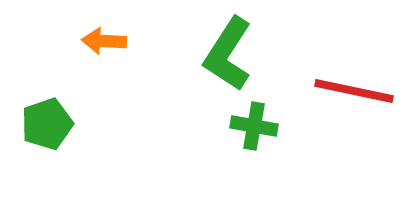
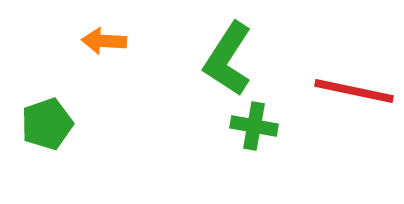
green L-shape: moved 5 px down
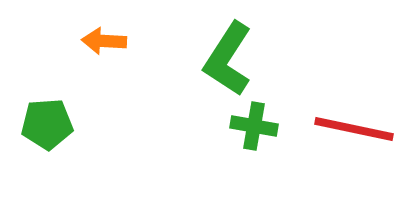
red line: moved 38 px down
green pentagon: rotated 15 degrees clockwise
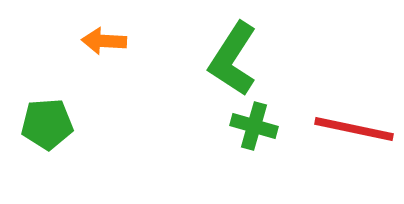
green L-shape: moved 5 px right
green cross: rotated 6 degrees clockwise
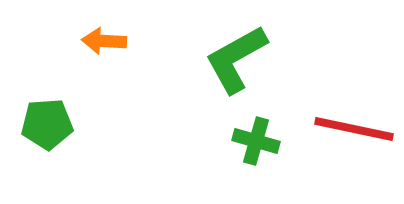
green L-shape: moved 3 px right; rotated 28 degrees clockwise
green cross: moved 2 px right, 15 px down
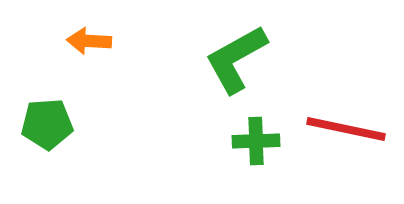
orange arrow: moved 15 px left
red line: moved 8 px left
green cross: rotated 18 degrees counterclockwise
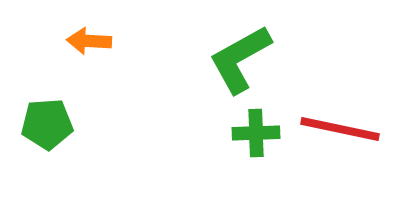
green L-shape: moved 4 px right
red line: moved 6 px left
green cross: moved 8 px up
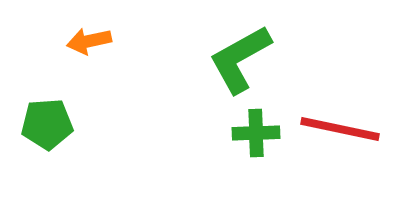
orange arrow: rotated 15 degrees counterclockwise
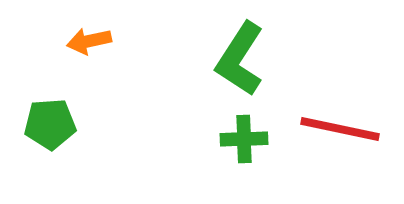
green L-shape: rotated 28 degrees counterclockwise
green pentagon: moved 3 px right
green cross: moved 12 px left, 6 px down
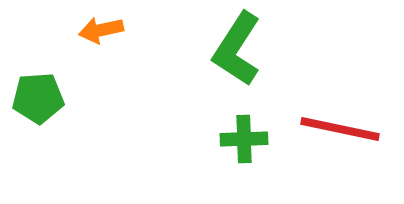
orange arrow: moved 12 px right, 11 px up
green L-shape: moved 3 px left, 10 px up
green pentagon: moved 12 px left, 26 px up
